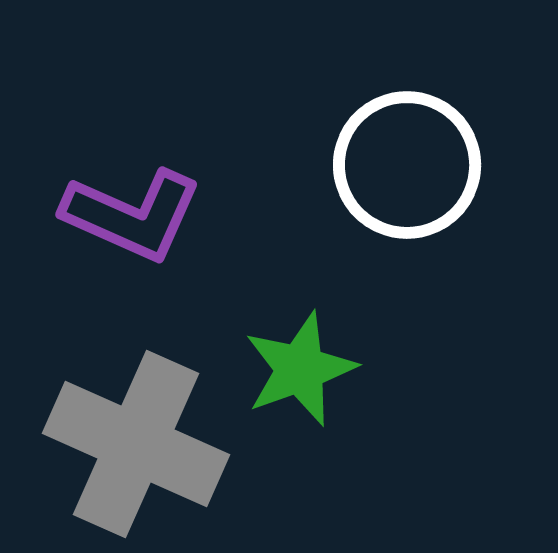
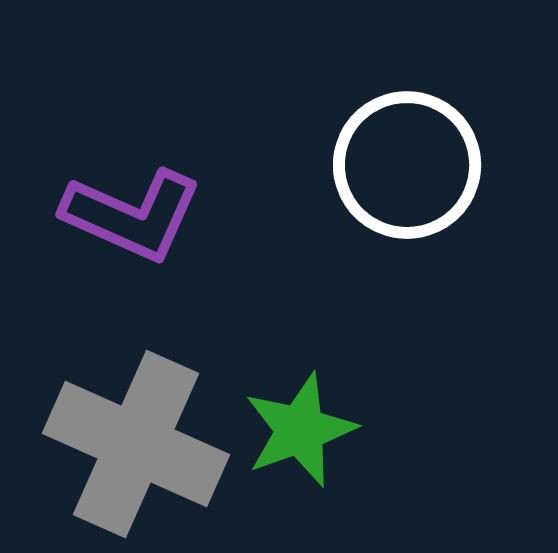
green star: moved 61 px down
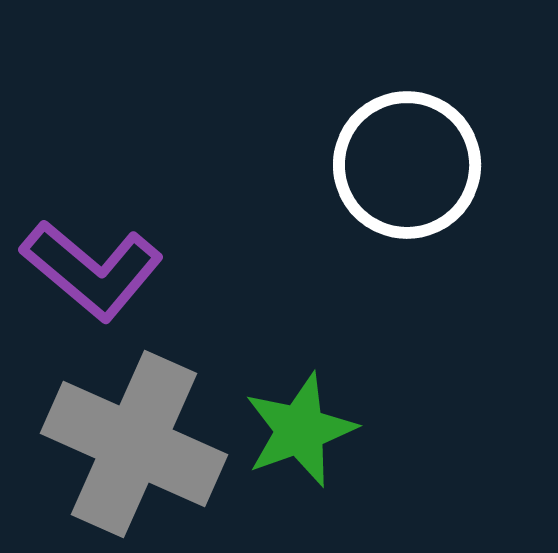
purple L-shape: moved 40 px left, 55 px down; rotated 16 degrees clockwise
gray cross: moved 2 px left
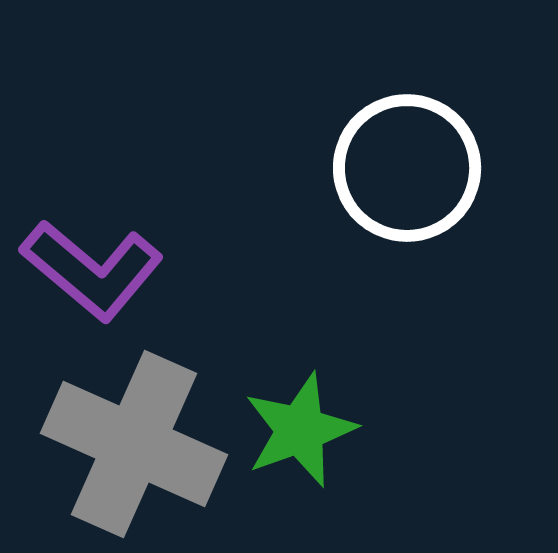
white circle: moved 3 px down
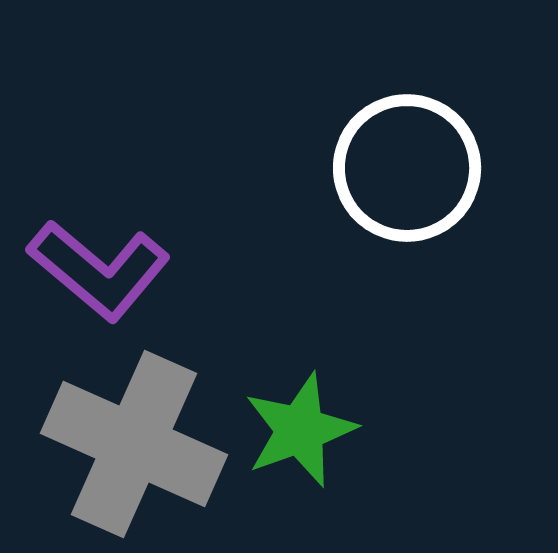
purple L-shape: moved 7 px right
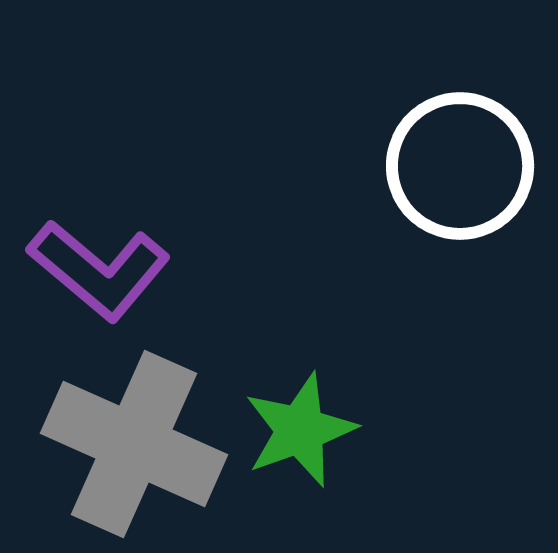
white circle: moved 53 px right, 2 px up
